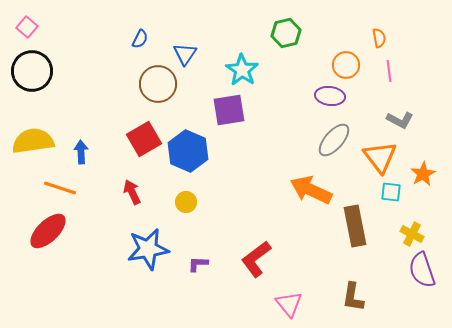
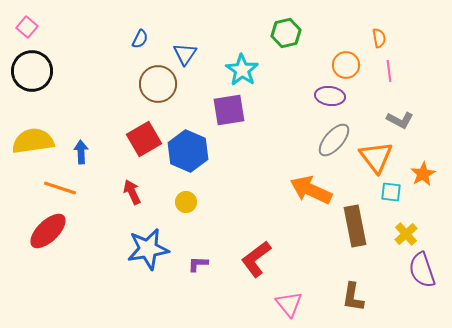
orange triangle: moved 4 px left
yellow cross: moved 6 px left; rotated 20 degrees clockwise
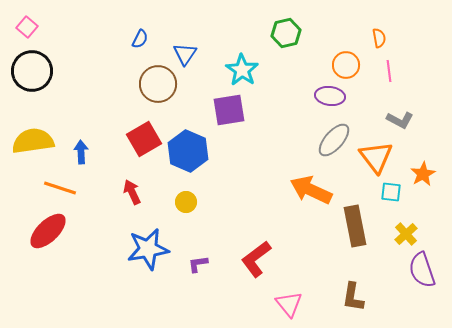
purple L-shape: rotated 10 degrees counterclockwise
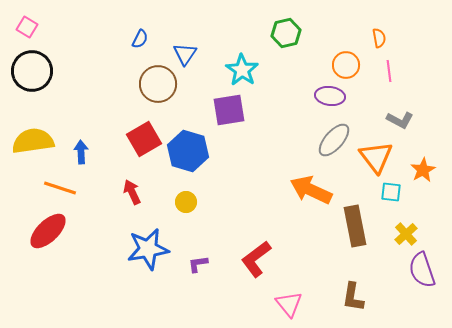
pink square: rotated 10 degrees counterclockwise
blue hexagon: rotated 6 degrees counterclockwise
orange star: moved 4 px up
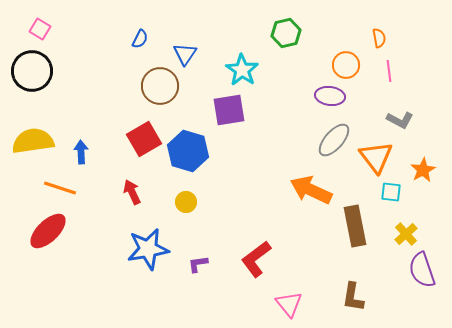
pink square: moved 13 px right, 2 px down
brown circle: moved 2 px right, 2 px down
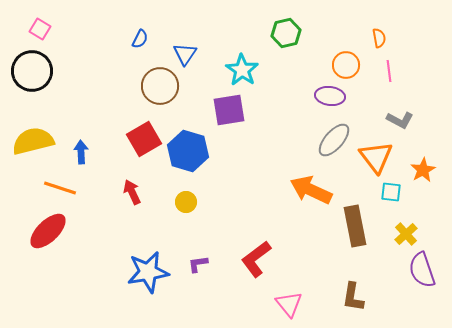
yellow semicircle: rotated 6 degrees counterclockwise
blue star: moved 23 px down
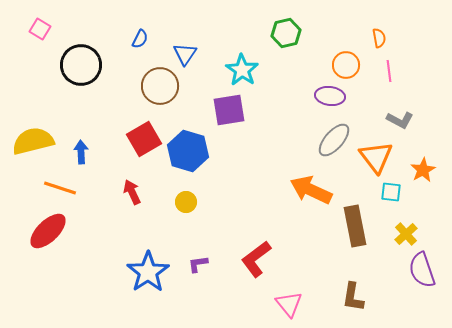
black circle: moved 49 px right, 6 px up
blue star: rotated 24 degrees counterclockwise
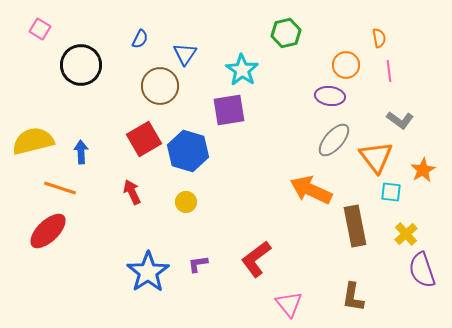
gray L-shape: rotated 8 degrees clockwise
